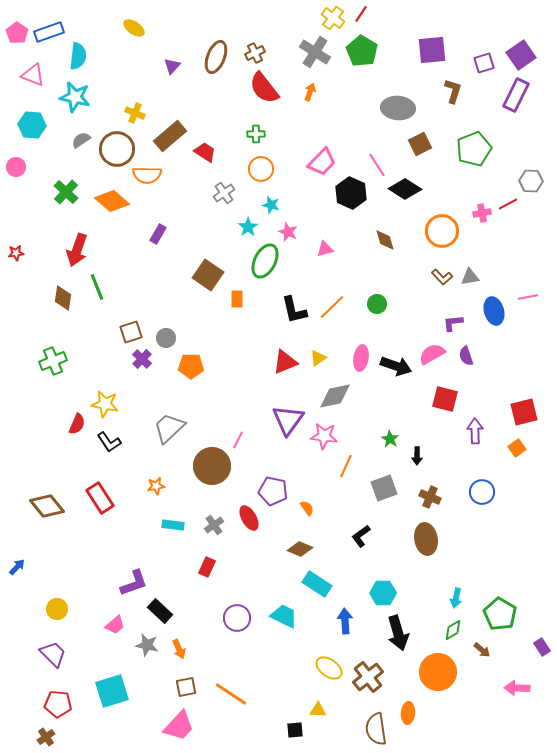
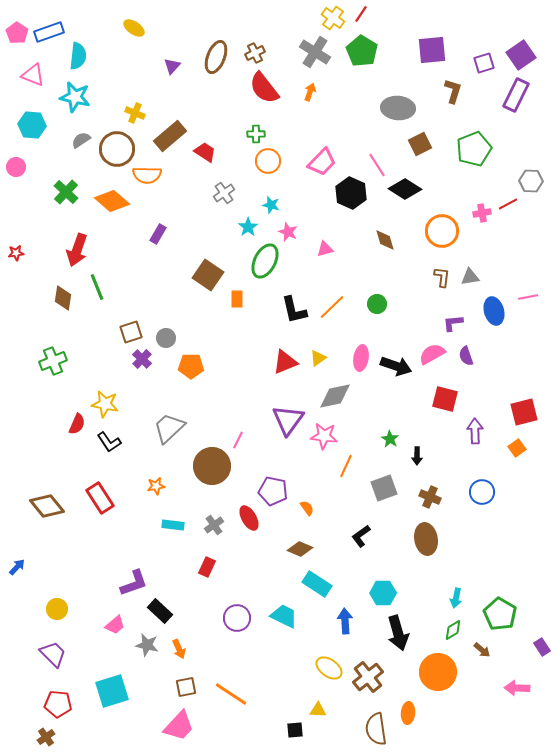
orange circle at (261, 169): moved 7 px right, 8 px up
brown L-shape at (442, 277): rotated 130 degrees counterclockwise
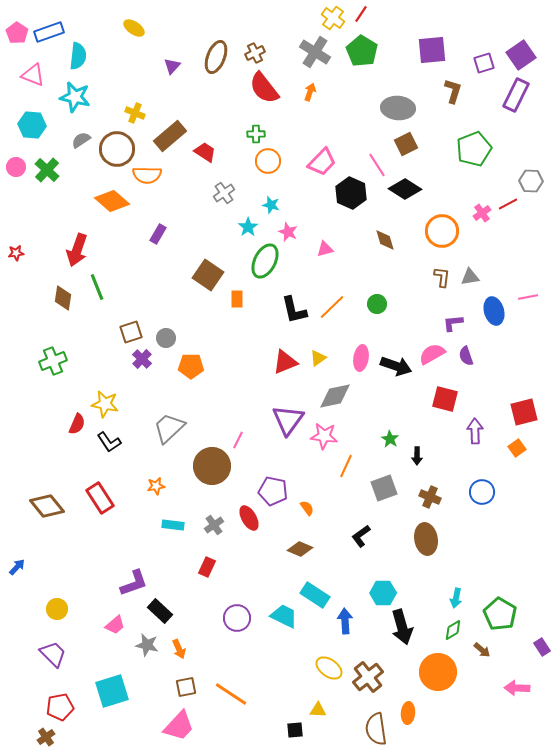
brown square at (420, 144): moved 14 px left
green cross at (66, 192): moved 19 px left, 22 px up
pink cross at (482, 213): rotated 24 degrees counterclockwise
cyan rectangle at (317, 584): moved 2 px left, 11 px down
black arrow at (398, 633): moved 4 px right, 6 px up
red pentagon at (58, 704): moved 2 px right, 3 px down; rotated 16 degrees counterclockwise
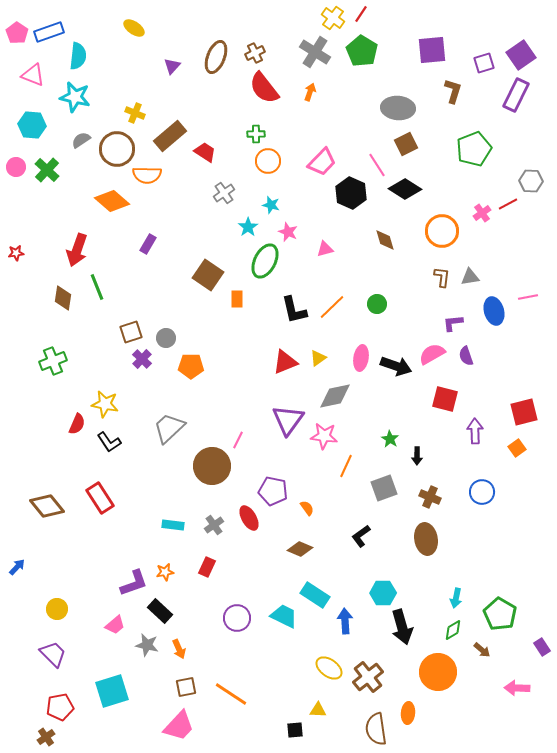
purple rectangle at (158, 234): moved 10 px left, 10 px down
orange star at (156, 486): moved 9 px right, 86 px down
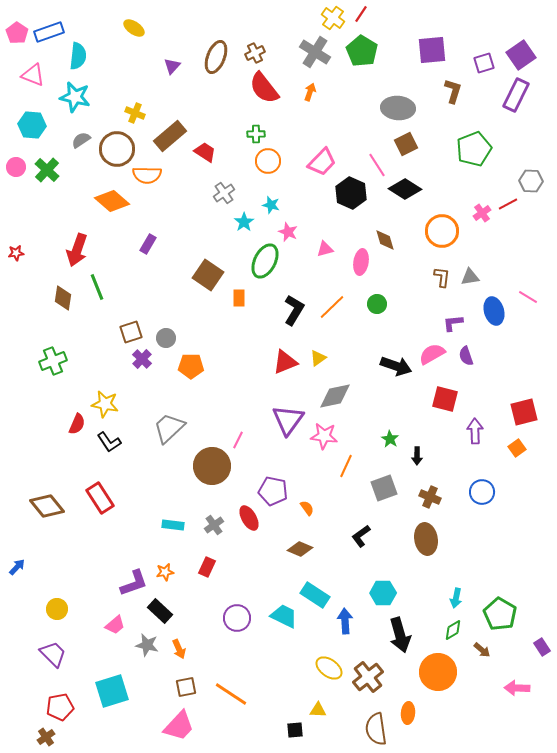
cyan star at (248, 227): moved 4 px left, 5 px up
pink line at (528, 297): rotated 42 degrees clockwise
orange rectangle at (237, 299): moved 2 px right, 1 px up
black L-shape at (294, 310): rotated 136 degrees counterclockwise
pink ellipse at (361, 358): moved 96 px up
black arrow at (402, 627): moved 2 px left, 8 px down
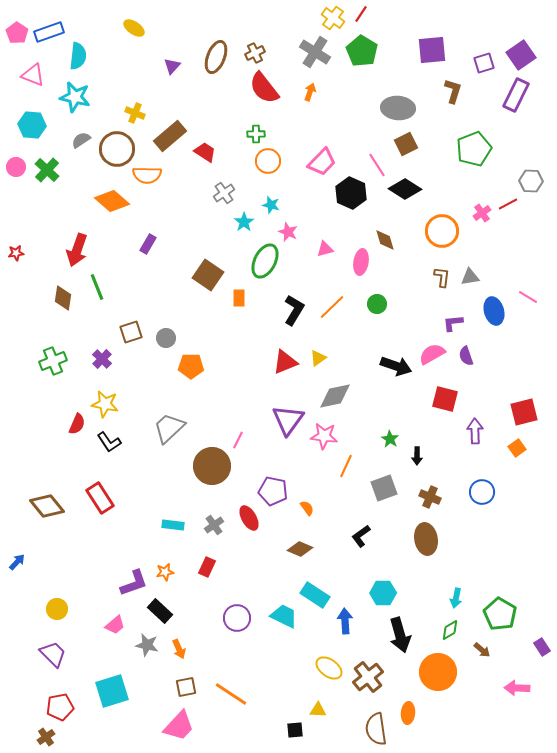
purple cross at (142, 359): moved 40 px left
blue arrow at (17, 567): moved 5 px up
green diamond at (453, 630): moved 3 px left
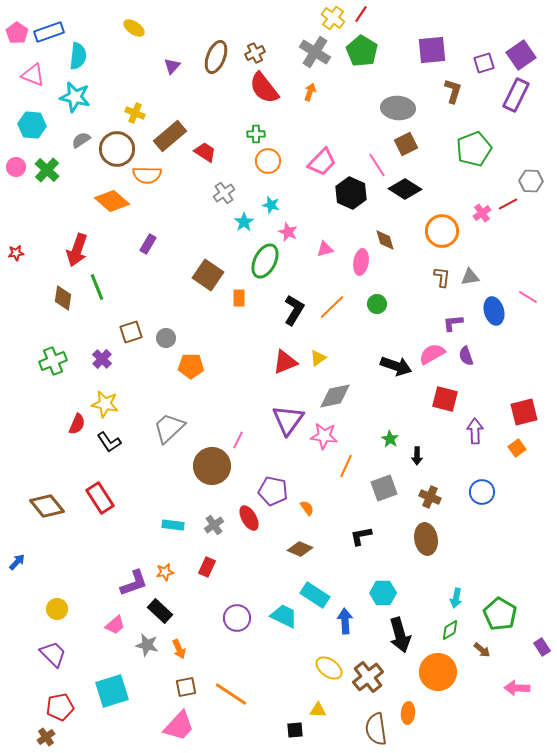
black L-shape at (361, 536): rotated 25 degrees clockwise
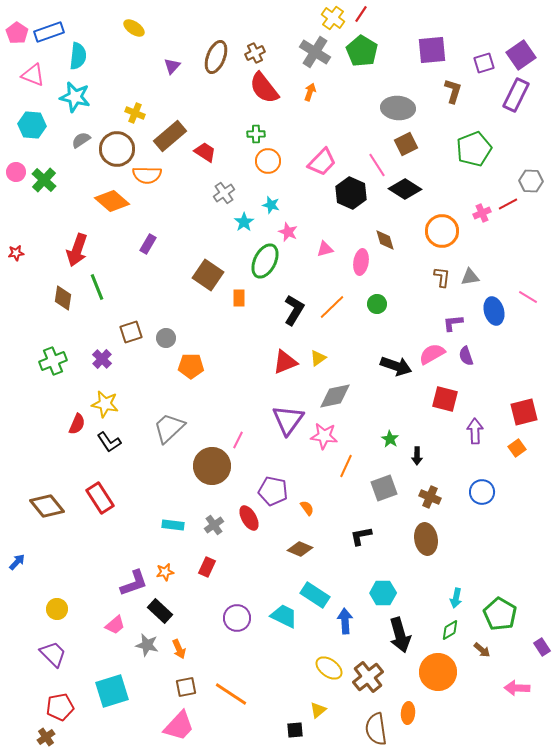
pink circle at (16, 167): moved 5 px down
green cross at (47, 170): moved 3 px left, 10 px down
pink cross at (482, 213): rotated 12 degrees clockwise
yellow triangle at (318, 710): rotated 42 degrees counterclockwise
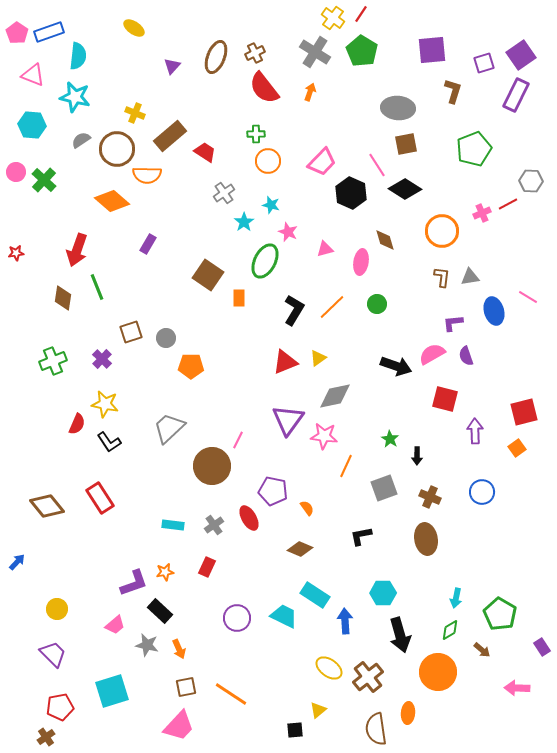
brown square at (406, 144): rotated 15 degrees clockwise
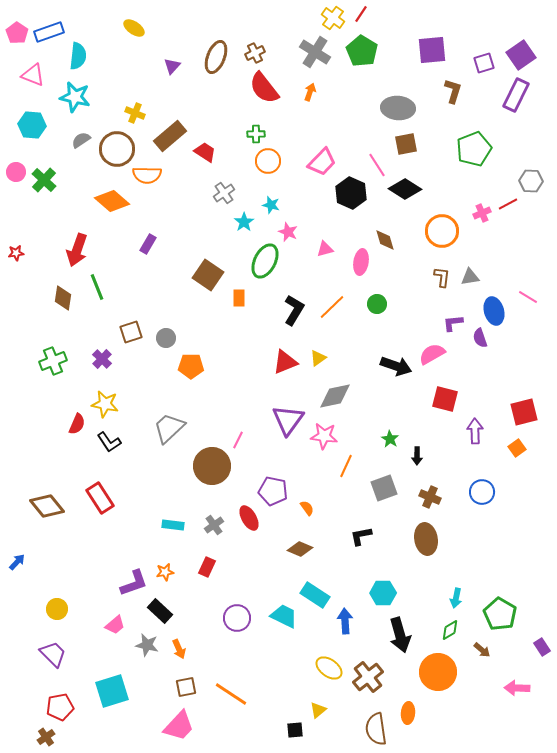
purple semicircle at (466, 356): moved 14 px right, 18 px up
